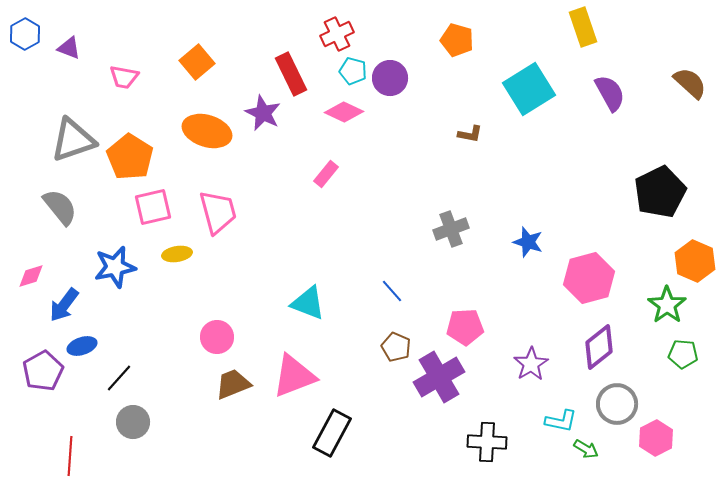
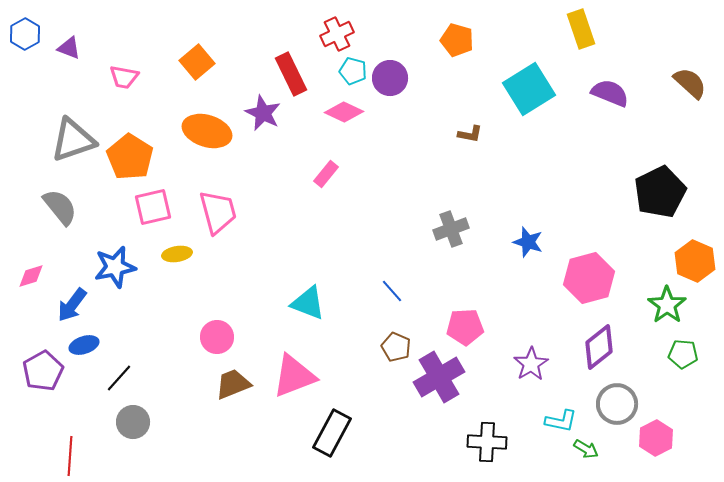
yellow rectangle at (583, 27): moved 2 px left, 2 px down
purple semicircle at (610, 93): rotated 39 degrees counterclockwise
blue arrow at (64, 305): moved 8 px right
blue ellipse at (82, 346): moved 2 px right, 1 px up
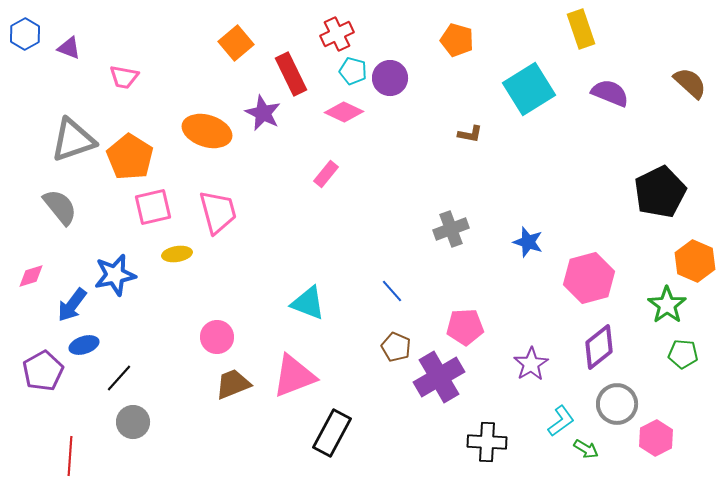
orange square at (197, 62): moved 39 px right, 19 px up
blue star at (115, 267): moved 8 px down
cyan L-shape at (561, 421): rotated 48 degrees counterclockwise
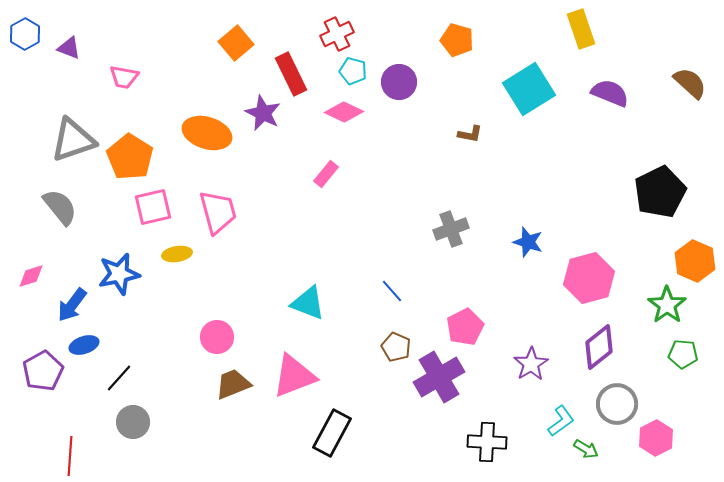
purple circle at (390, 78): moved 9 px right, 4 px down
orange ellipse at (207, 131): moved 2 px down
blue star at (115, 275): moved 4 px right, 1 px up
pink pentagon at (465, 327): rotated 24 degrees counterclockwise
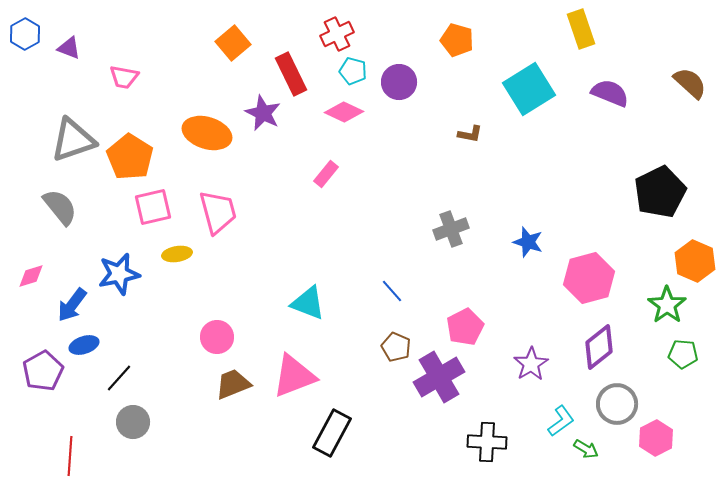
orange square at (236, 43): moved 3 px left
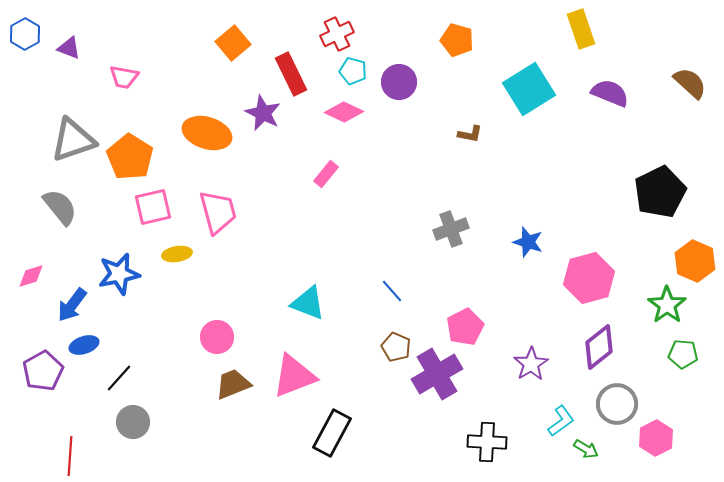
purple cross at (439, 377): moved 2 px left, 3 px up
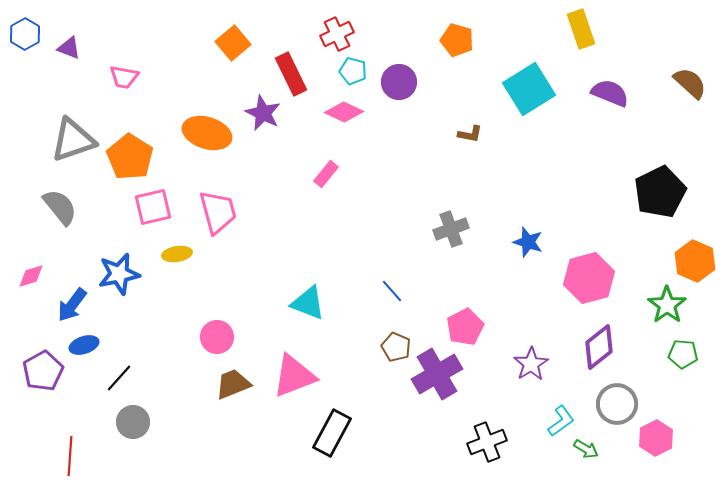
black cross at (487, 442): rotated 24 degrees counterclockwise
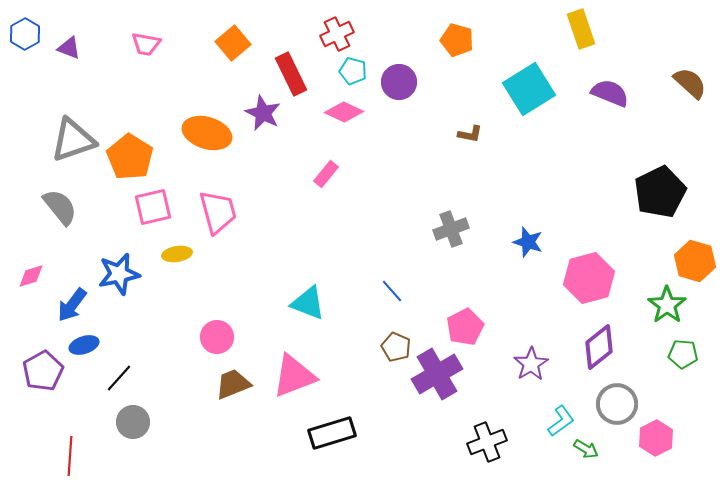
pink trapezoid at (124, 77): moved 22 px right, 33 px up
orange hexagon at (695, 261): rotated 6 degrees counterclockwise
black rectangle at (332, 433): rotated 45 degrees clockwise
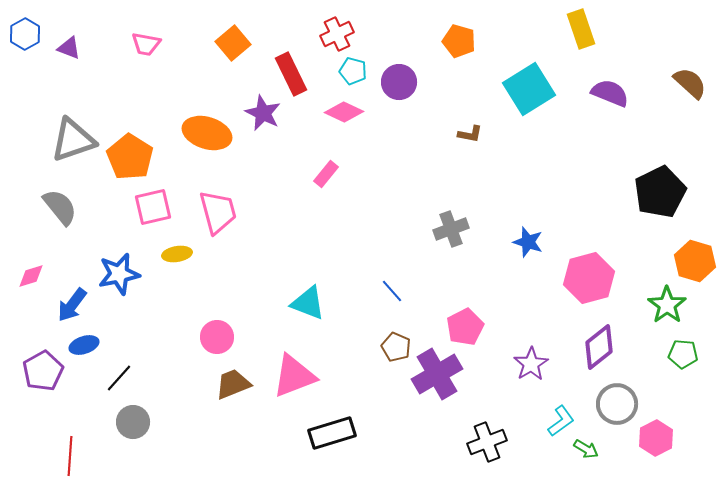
orange pentagon at (457, 40): moved 2 px right, 1 px down
